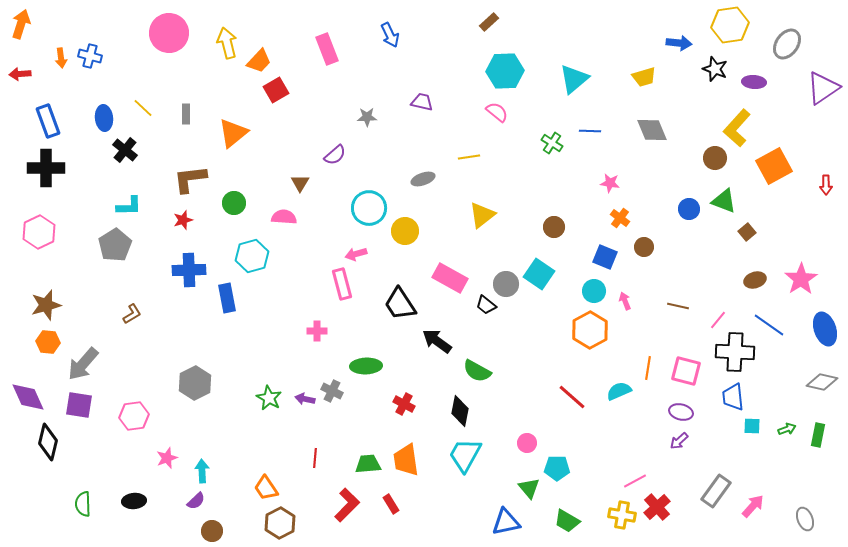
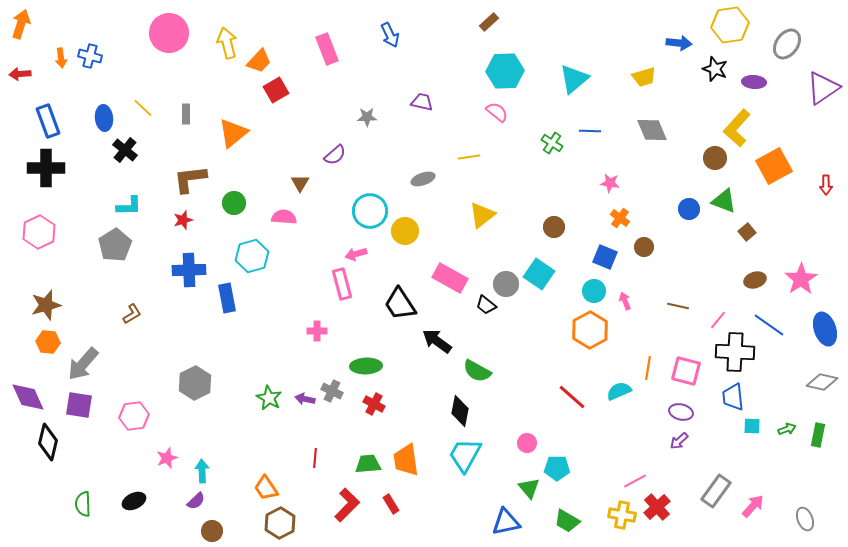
cyan circle at (369, 208): moved 1 px right, 3 px down
red cross at (404, 404): moved 30 px left
black ellipse at (134, 501): rotated 20 degrees counterclockwise
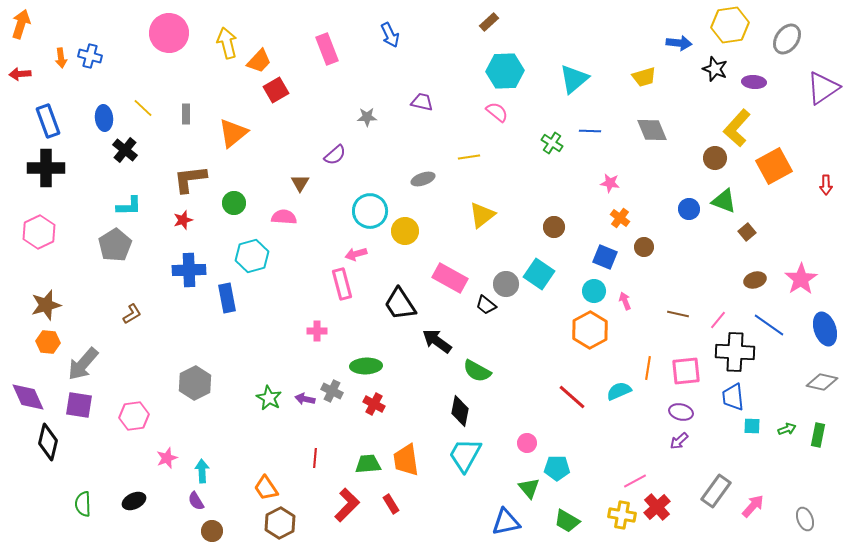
gray ellipse at (787, 44): moved 5 px up
brown line at (678, 306): moved 8 px down
pink square at (686, 371): rotated 20 degrees counterclockwise
purple semicircle at (196, 501): rotated 102 degrees clockwise
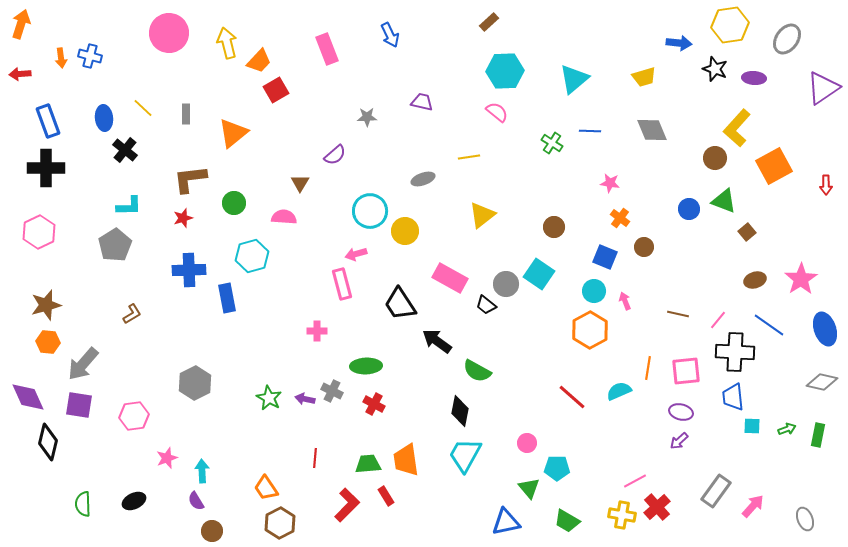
purple ellipse at (754, 82): moved 4 px up
red star at (183, 220): moved 2 px up
red rectangle at (391, 504): moved 5 px left, 8 px up
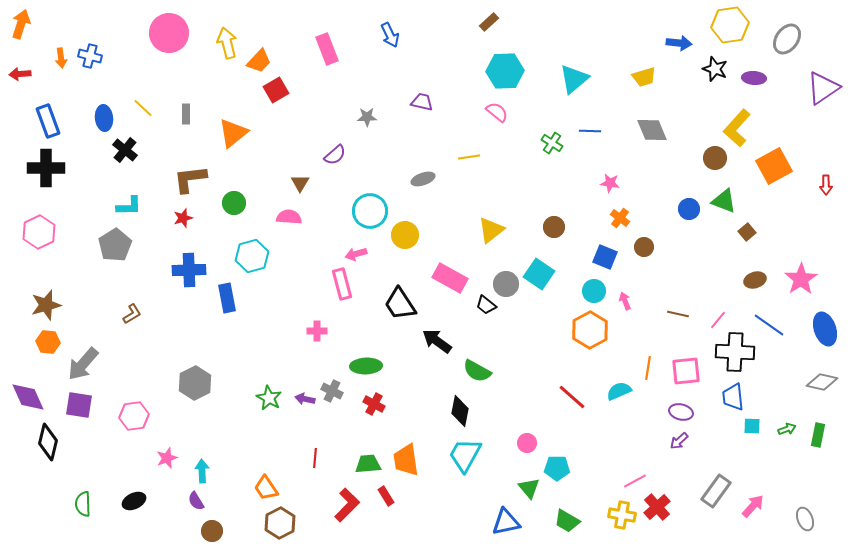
yellow triangle at (482, 215): moved 9 px right, 15 px down
pink semicircle at (284, 217): moved 5 px right
yellow circle at (405, 231): moved 4 px down
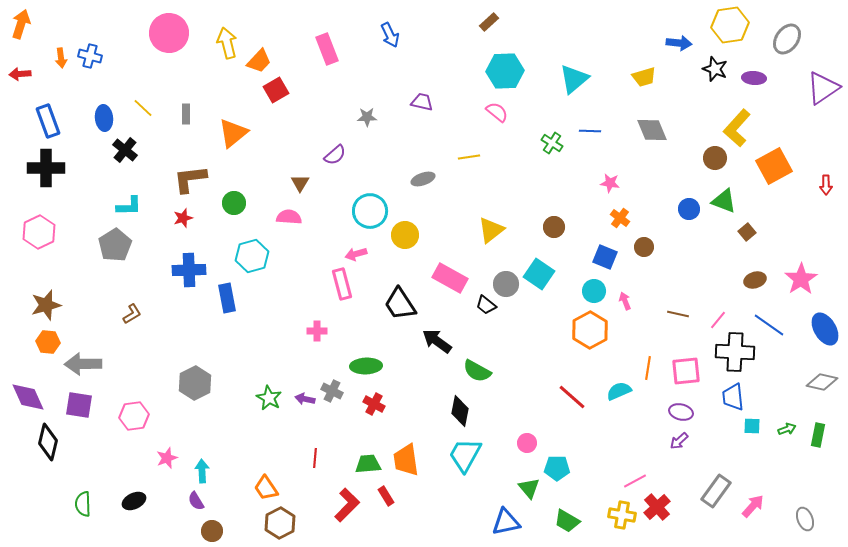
blue ellipse at (825, 329): rotated 12 degrees counterclockwise
gray arrow at (83, 364): rotated 48 degrees clockwise
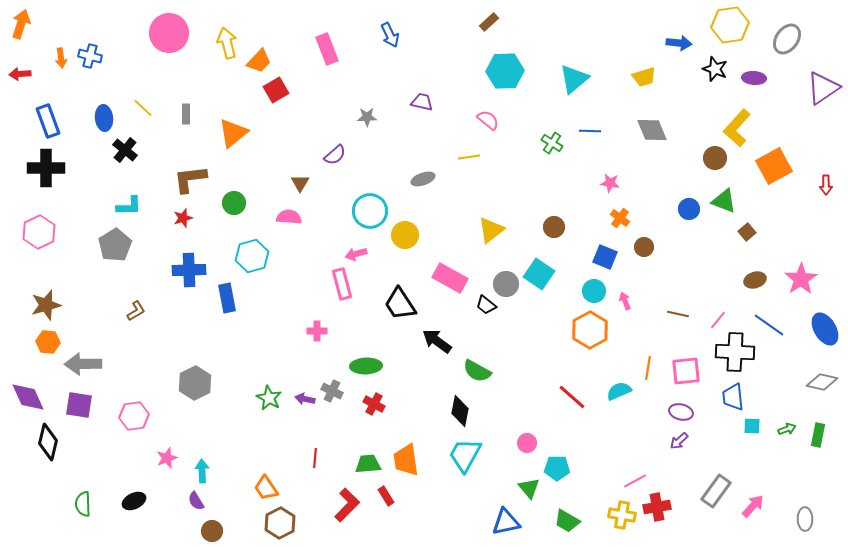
pink semicircle at (497, 112): moved 9 px left, 8 px down
brown L-shape at (132, 314): moved 4 px right, 3 px up
red cross at (657, 507): rotated 32 degrees clockwise
gray ellipse at (805, 519): rotated 20 degrees clockwise
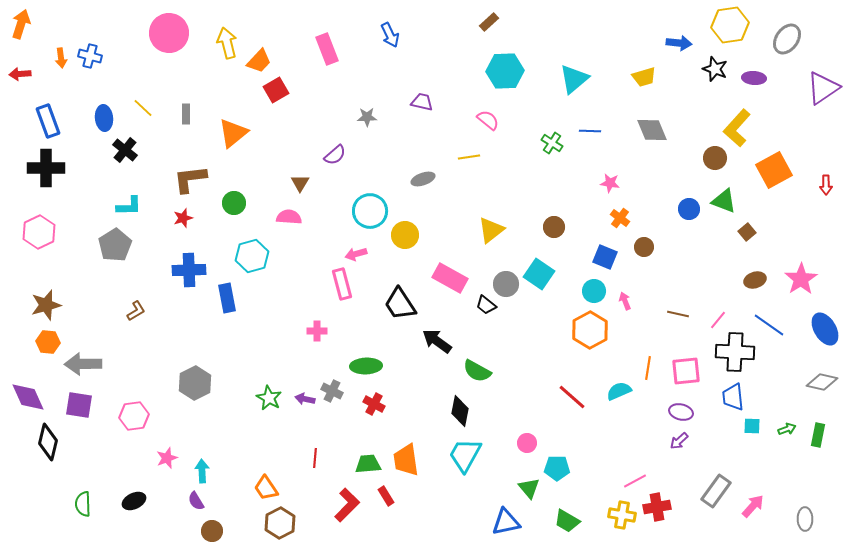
orange square at (774, 166): moved 4 px down
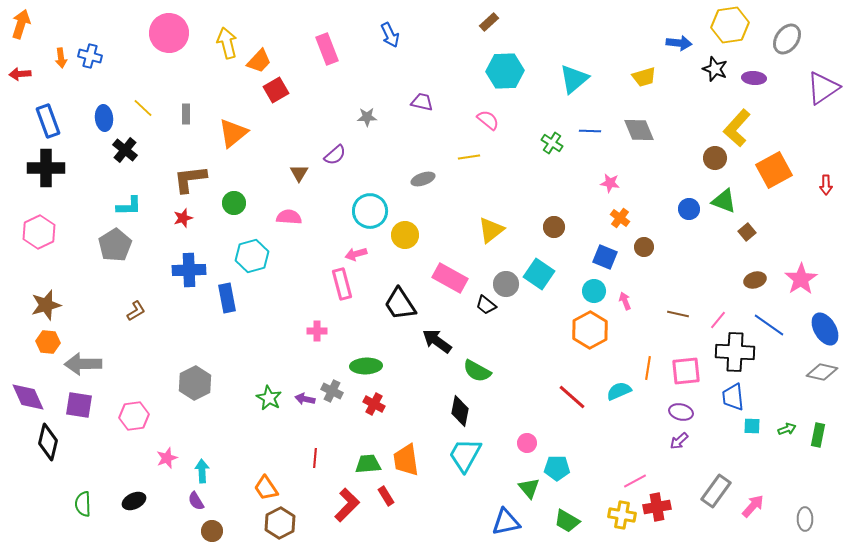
gray diamond at (652, 130): moved 13 px left
brown triangle at (300, 183): moved 1 px left, 10 px up
gray diamond at (822, 382): moved 10 px up
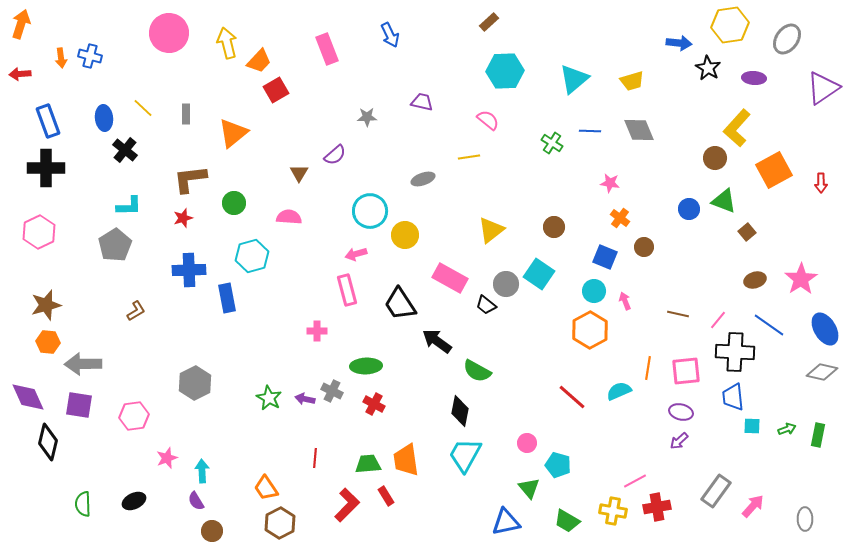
black star at (715, 69): moved 7 px left, 1 px up; rotated 10 degrees clockwise
yellow trapezoid at (644, 77): moved 12 px left, 4 px down
red arrow at (826, 185): moved 5 px left, 2 px up
pink rectangle at (342, 284): moved 5 px right, 6 px down
cyan pentagon at (557, 468): moved 1 px right, 3 px up; rotated 15 degrees clockwise
yellow cross at (622, 515): moved 9 px left, 4 px up
